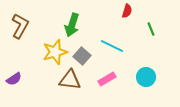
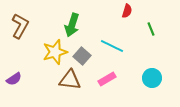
cyan circle: moved 6 px right, 1 px down
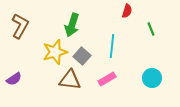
cyan line: rotated 70 degrees clockwise
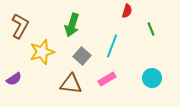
cyan line: rotated 15 degrees clockwise
yellow star: moved 13 px left
brown triangle: moved 1 px right, 4 px down
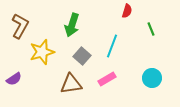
brown triangle: rotated 15 degrees counterclockwise
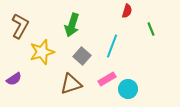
cyan circle: moved 24 px left, 11 px down
brown triangle: rotated 10 degrees counterclockwise
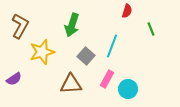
gray square: moved 4 px right
pink rectangle: rotated 30 degrees counterclockwise
brown triangle: rotated 15 degrees clockwise
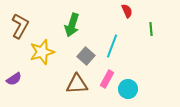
red semicircle: rotated 40 degrees counterclockwise
green line: rotated 16 degrees clockwise
brown triangle: moved 6 px right
